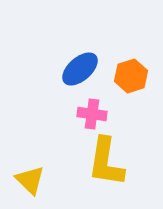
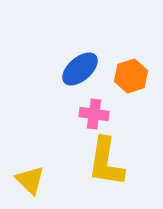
pink cross: moved 2 px right
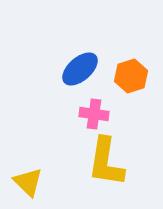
yellow triangle: moved 2 px left, 2 px down
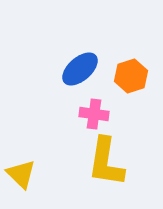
yellow triangle: moved 7 px left, 8 px up
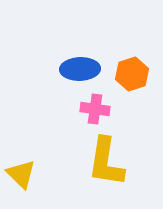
blue ellipse: rotated 39 degrees clockwise
orange hexagon: moved 1 px right, 2 px up
pink cross: moved 1 px right, 5 px up
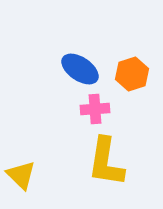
blue ellipse: rotated 36 degrees clockwise
pink cross: rotated 12 degrees counterclockwise
yellow triangle: moved 1 px down
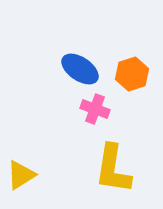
pink cross: rotated 24 degrees clockwise
yellow L-shape: moved 7 px right, 7 px down
yellow triangle: rotated 44 degrees clockwise
